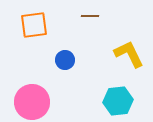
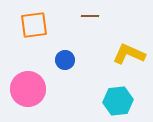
yellow L-shape: rotated 40 degrees counterclockwise
pink circle: moved 4 px left, 13 px up
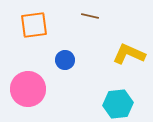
brown line: rotated 12 degrees clockwise
cyan hexagon: moved 3 px down
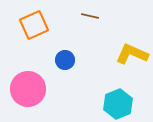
orange square: rotated 16 degrees counterclockwise
yellow L-shape: moved 3 px right
cyan hexagon: rotated 16 degrees counterclockwise
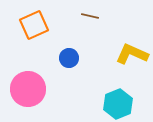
blue circle: moved 4 px right, 2 px up
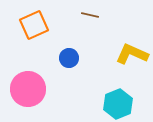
brown line: moved 1 px up
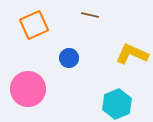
cyan hexagon: moved 1 px left
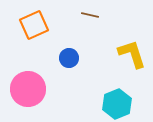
yellow L-shape: rotated 48 degrees clockwise
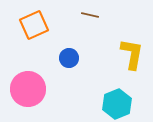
yellow L-shape: rotated 28 degrees clockwise
